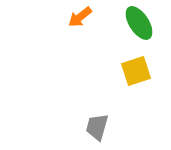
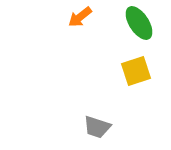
gray trapezoid: rotated 88 degrees counterclockwise
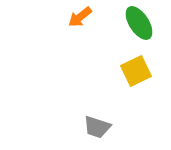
yellow square: rotated 8 degrees counterclockwise
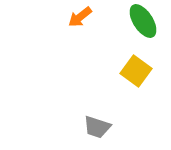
green ellipse: moved 4 px right, 2 px up
yellow square: rotated 28 degrees counterclockwise
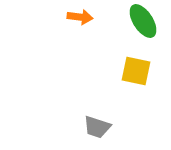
orange arrow: rotated 135 degrees counterclockwise
yellow square: rotated 24 degrees counterclockwise
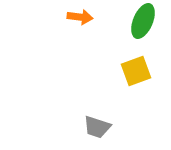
green ellipse: rotated 56 degrees clockwise
yellow square: rotated 32 degrees counterclockwise
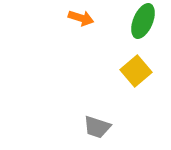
orange arrow: moved 1 px right, 1 px down; rotated 10 degrees clockwise
yellow square: rotated 20 degrees counterclockwise
